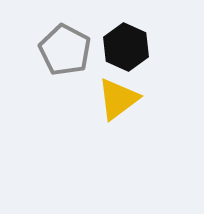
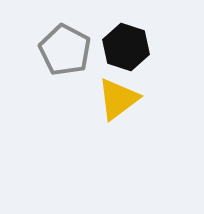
black hexagon: rotated 6 degrees counterclockwise
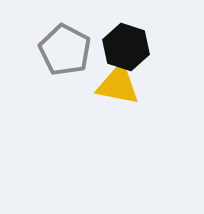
yellow triangle: moved 14 px up; rotated 48 degrees clockwise
